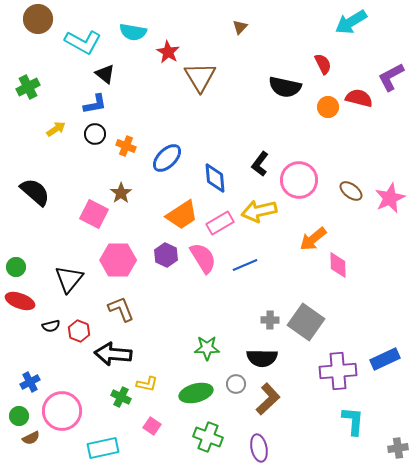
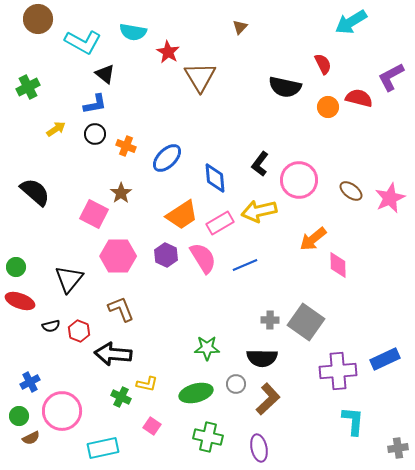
pink hexagon at (118, 260): moved 4 px up
green cross at (208, 437): rotated 8 degrees counterclockwise
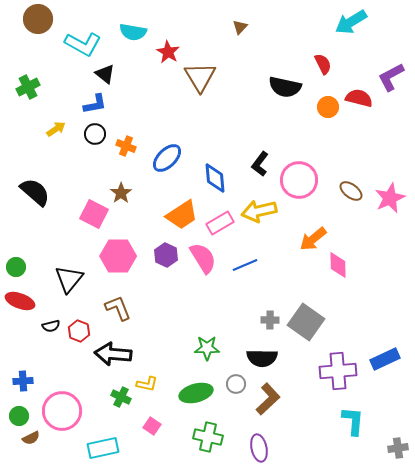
cyan L-shape at (83, 42): moved 2 px down
brown L-shape at (121, 309): moved 3 px left, 1 px up
blue cross at (30, 382): moved 7 px left, 1 px up; rotated 24 degrees clockwise
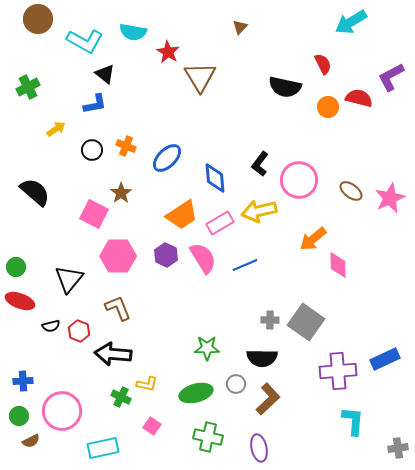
cyan L-shape at (83, 44): moved 2 px right, 3 px up
black circle at (95, 134): moved 3 px left, 16 px down
brown semicircle at (31, 438): moved 3 px down
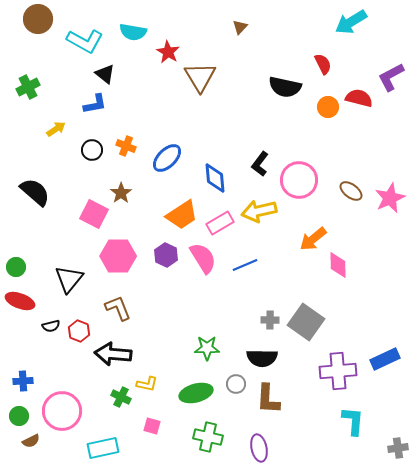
brown L-shape at (268, 399): rotated 136 degrees clockwise
pink square at (152, 426): rotated 18 degrees counterclockwise
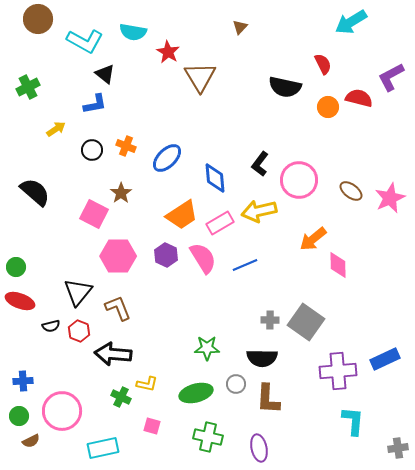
black triangle at (69, 279): moved 9 px right, 13 px down
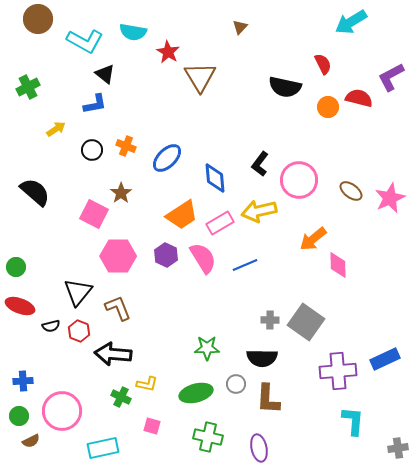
red ellipse at (20, 301): moved 5 px down
